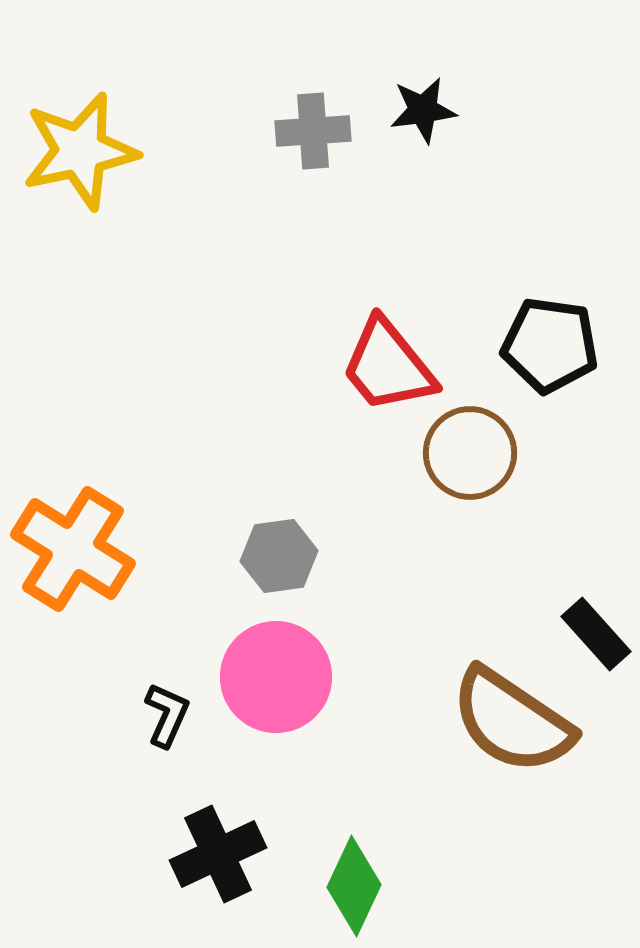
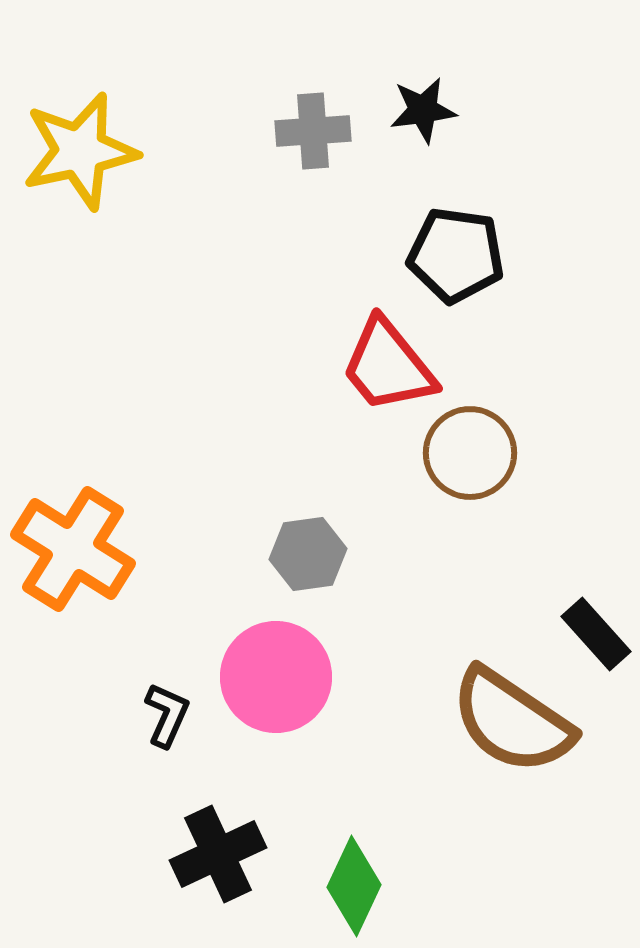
black pentagon: moved 94 px left, 90 px up
gray hexagon: moved 29 px right, 2 px up
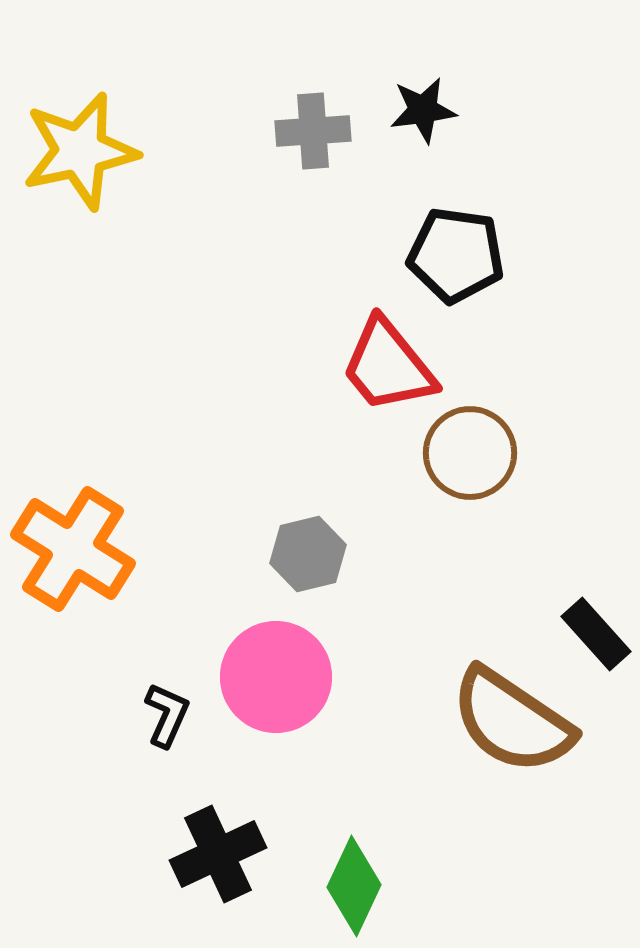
gray hexagon: rotated 6 degrees counterclockwise
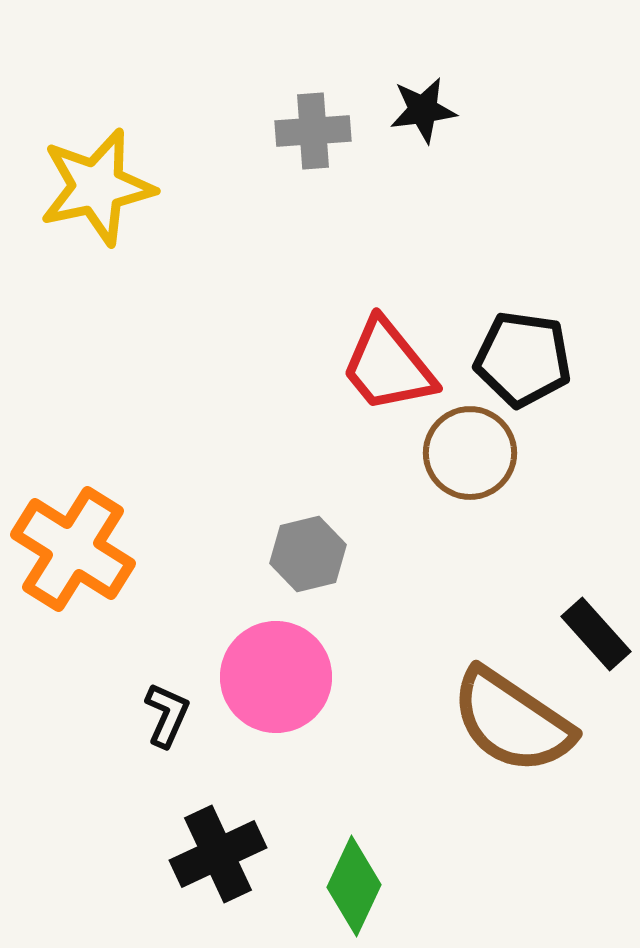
yellow star: moved 17 px right, 36 px down
black pentagon: moved 67 px right, 104 px down
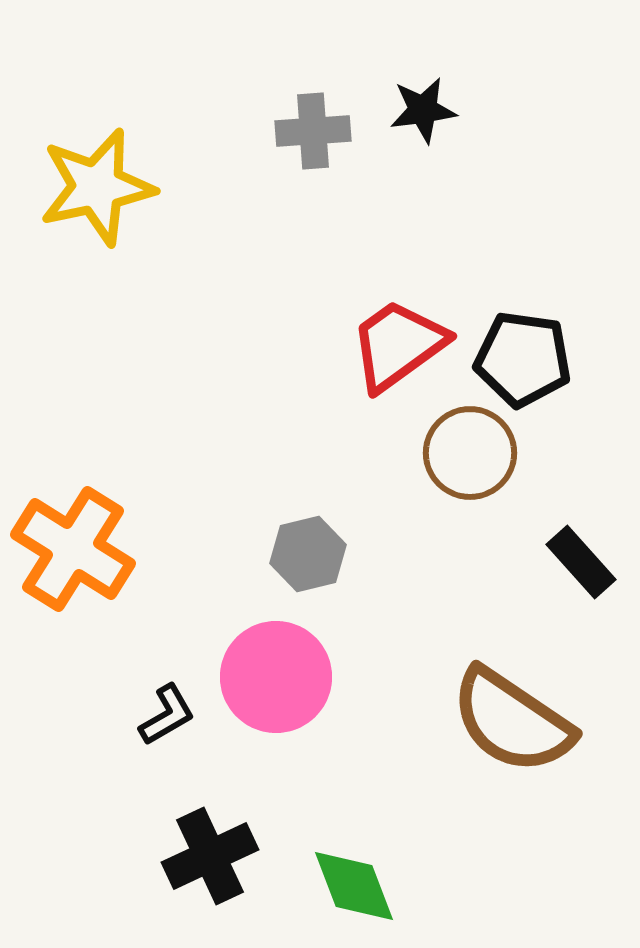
red trapezoid: moved 10 px right, 21 px up; rotated 93 degrees clockwise
black rectangle: moved 15 px left, 72 px up
black L-shape: rotated 36 degrees clockwise
black cross: moved 8 px left, 2 px down
green diamond: rotated 46 degrees counterclockwise
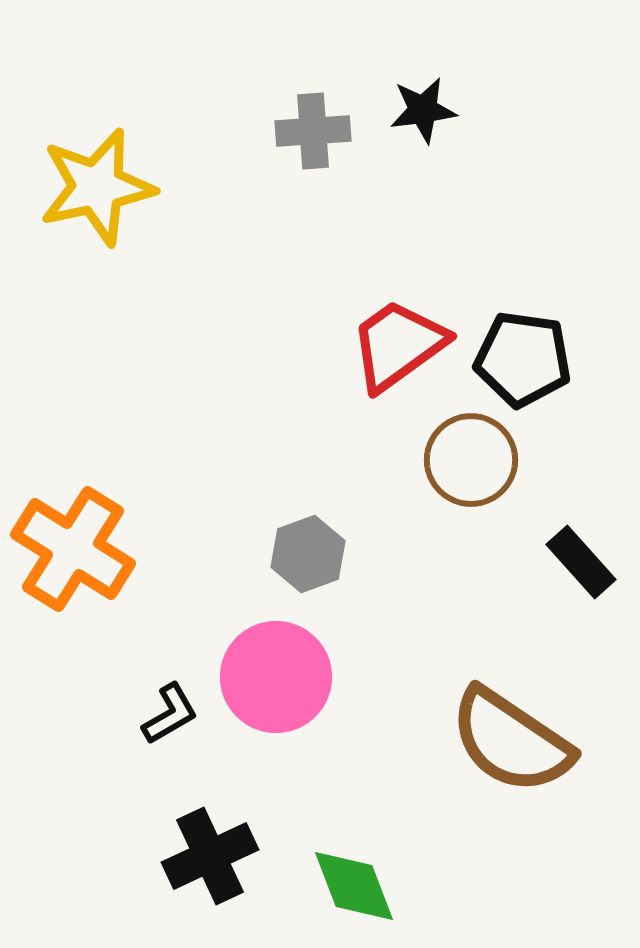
brown circle: moved 1 px right, 7 px down
gray hexagon: rotated 6 degrees counterclockwise
black L-shape: moved 3 px right, 1 px up
brown semicircle: moved 1 px left, 20 px down
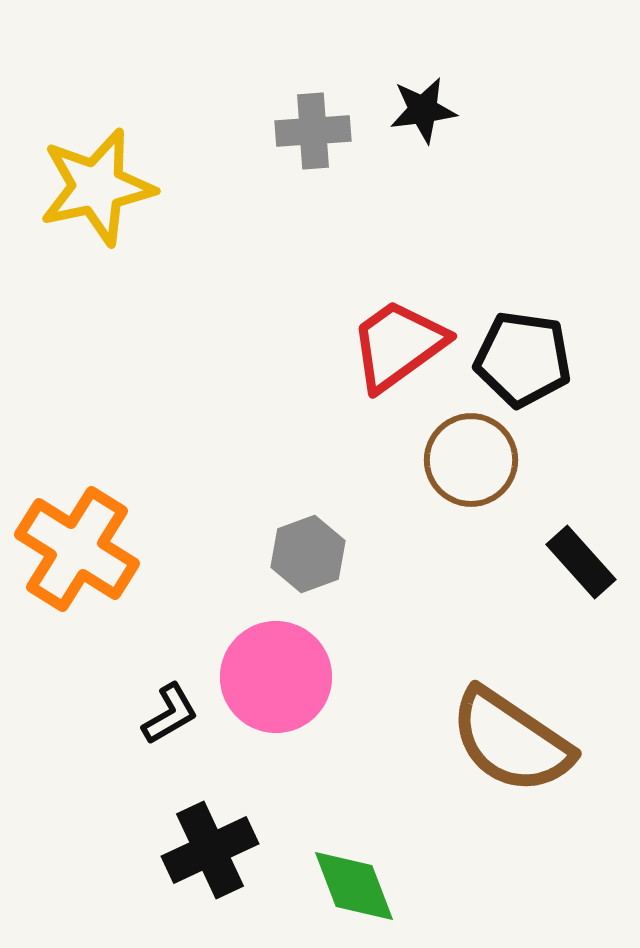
orange cross: moved 4 px right
black cross: moved 6 px up
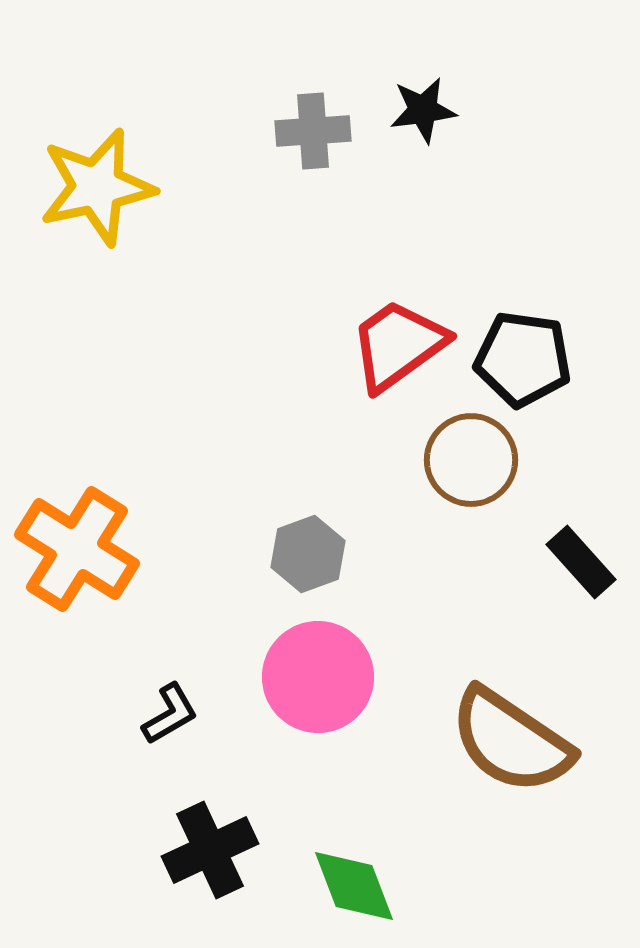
pink circle: moved 42 px right
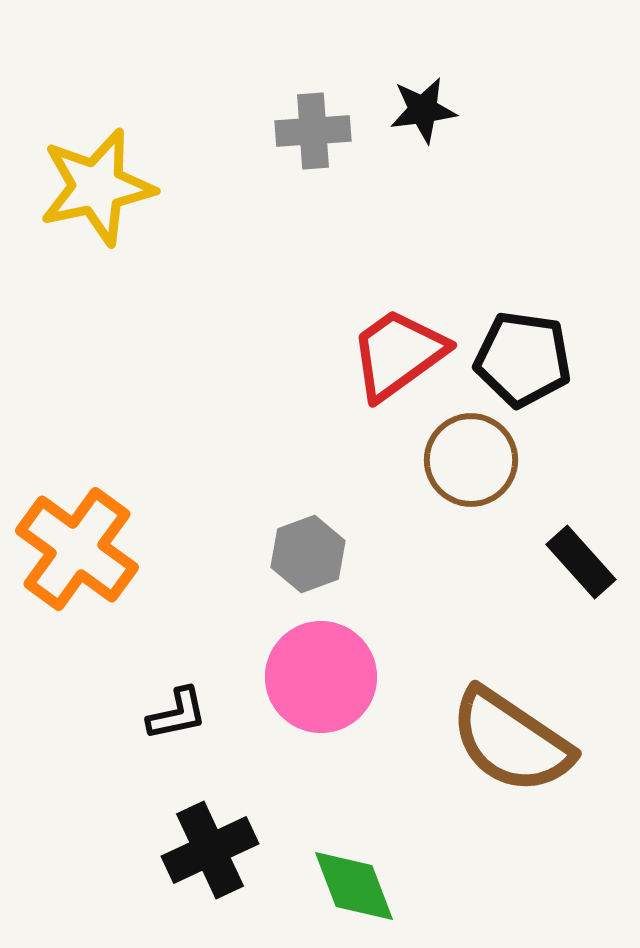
red trapezoid: moved 9 px down
orange cross: rotated 4 degrees clockwise
pink circle: moved 3 px right
black L-shape: moved 7 px right; rotated 18 degrees clockwise
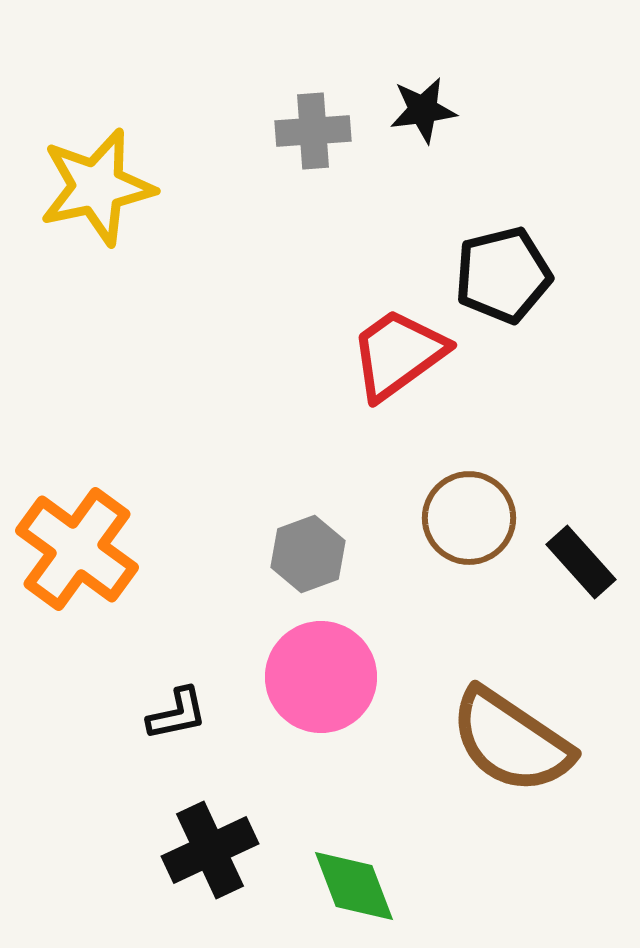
black pentagon: moved 20 px left, 84 px up; rotated 22 degrees counterclockwise
brown circle: moved 2 px left, 58 px down
